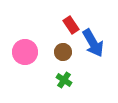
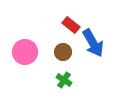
red rectangle: rotated 18 degrees counterclockwise
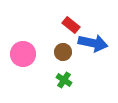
blue arrow: rotated 48 degrees counterclockwise
pink circle: moved 2 px left, 2 px down
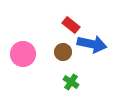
blue arrow: moved 1 px left, 1 px down
green cross: moved 7 px right, 2 px down
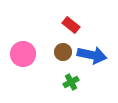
blue arrow: moved 11 px down
green cross: rotated 28 degrees clockwise
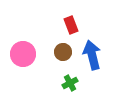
red rectangle: rotated 30 degrees clockwise
blue arrow: rotated 116 degrees counterclockwise
green cross: moved 1 px left, 1 px down
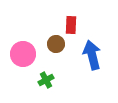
red rectangle: rotated 24 degrees clockwise
brown circle: moved 7 px left, 8 px up
green cross: moved 24 px left, 3 px up
